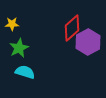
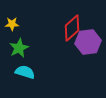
purple hexagon: rotated 20 degrees clockwise
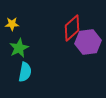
cyan semicircle: rotated 84 degrees clockwise
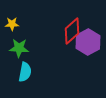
red diamond: moved 3 px down
purple hexagon: rotated 20 degrees counterclockwise
green star: rotated 30 degrees clockwise
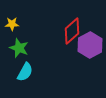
purple hexagon: moved 2 px right, 3 px down
green star: rotated 18 degrees clockwise
cyan semicircle: rotated 18 degrees clockwise
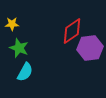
red diamond: rotated 8 degrees clockwise
purple hexagon: moved 3 px down; rotated 20 degrees clockwise
